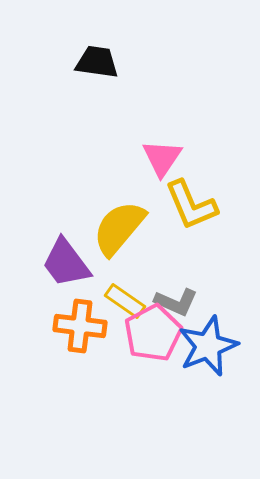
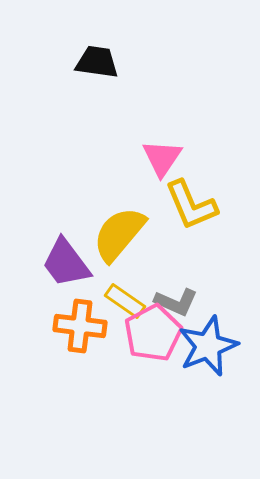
yellow semicircle: moved 6 px down
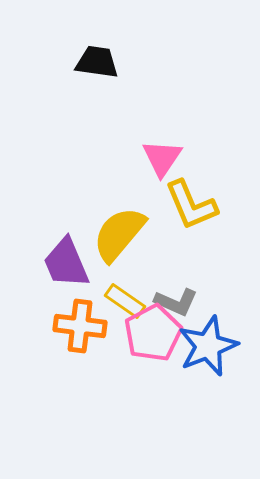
purple trapezoid: rotated 14 degrees clockwise
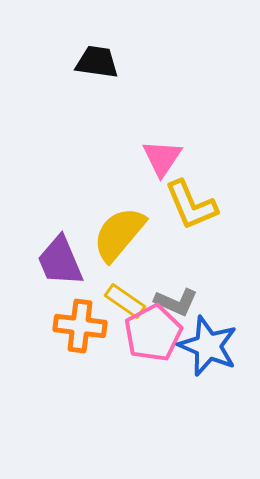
purple trapezoid: moved 6 px left, 2 px up
blue star: rotated 28 degrees counterclockwise
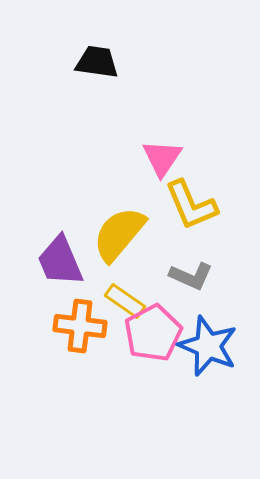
gray L-shape: moved 15 px right, 26 px up
